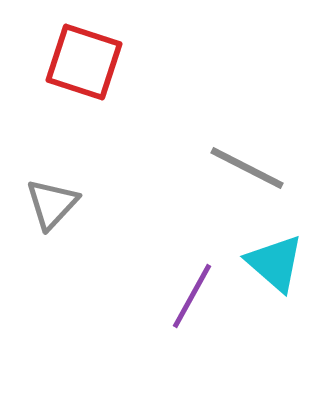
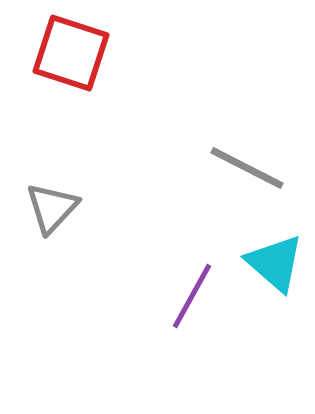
red square: moved 13 px left, 9 px up
gray triangle: moved 4 px down
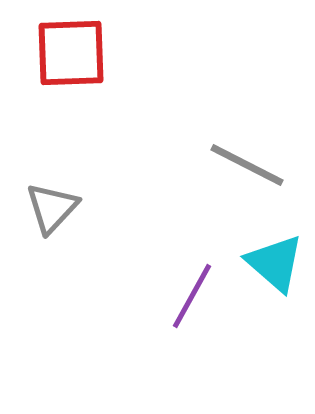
red square: rotated 20 degrees counterclockwise
gray line: moved 3 px up
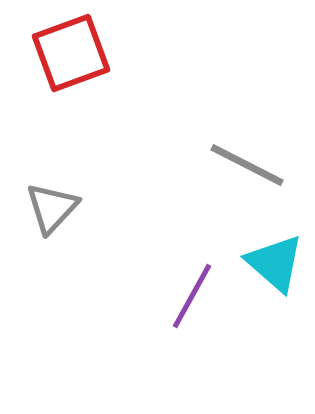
red square: rotated 18 degrees counterclockwise
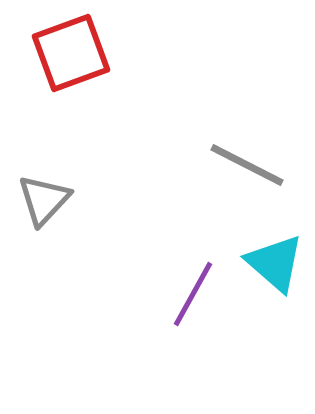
gray triangle: moved 8 px left, 8 px up
purple line: moved 1 px right, 2 px up
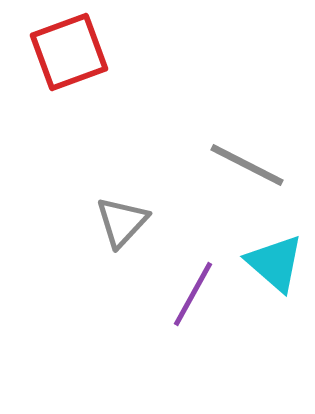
red square: moved 2 px left, 1 px up
gray triangle: moved 78 px right, 22 px down
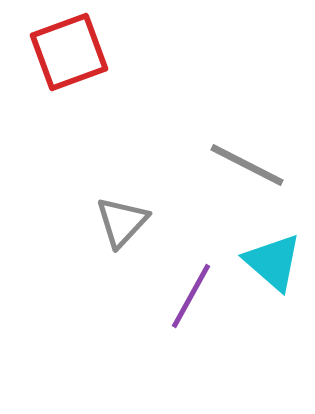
cyan triangle: moved 2 px left, 1 px up
purple line: moved 2 px left, 2 px down
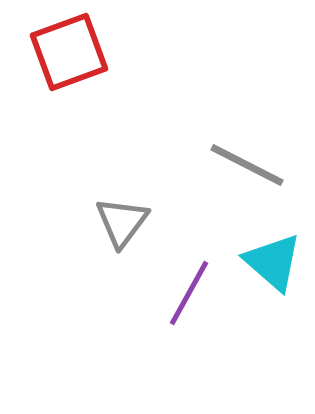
gray triangle: rotated 6 degrees counterclockwise
purple line: moved 2 px left, 3 px up
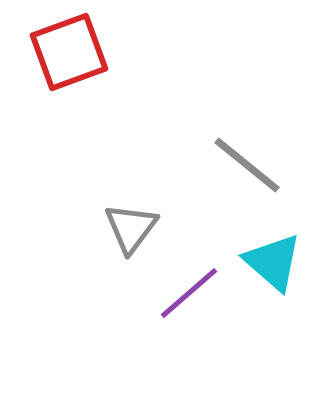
gray line: rotated 12 degrees clockwise
gray triangle: moved 9 px right, 6 px down
purple line: rotated 20 degrees clockwise
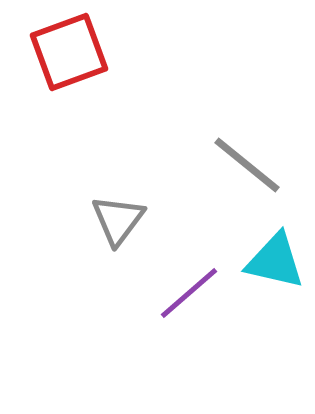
gray triangle: moved 13 px left, 8 px up
cyan triangle: moved 2 px right, 1 px up; rotated 28 degrees counterclockwise
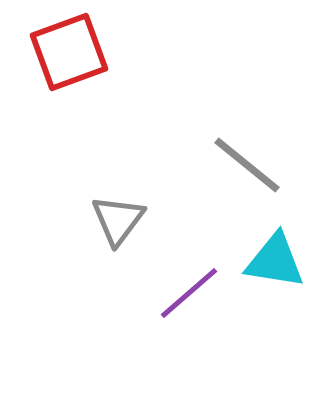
cyan triangle: rotated 4 degrees counterclockwise
